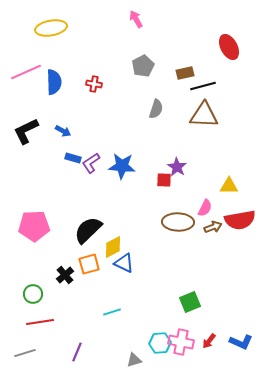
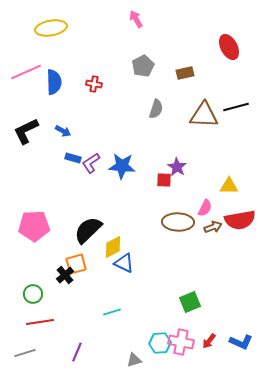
black line: moved 33 px right, 21 px down
orange square: moved 13 px left
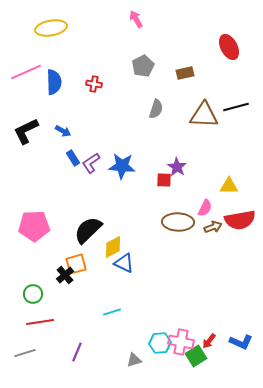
blue rectangle: rotated 42 degrees clockwise
green square: moved 6 px right, 54 px down; rotated 10 degrees counterclockwise
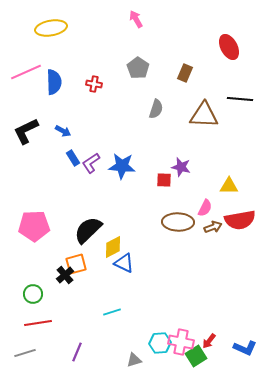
gray pentagon: moved 5 px left, 2 px down; rotated 10 degrees counterclockwise
brown rectangle: rotated 54 degrees counterclockwise
black line: moved 4 px right, 8 px up; rotated 20 degrees clockwise
purple star: moved 4 px right; rotated 18 degrees counterclockwise
red line: moved 2 px left, 1 px down
blue L-shape: moved 4 px right, 6 px down
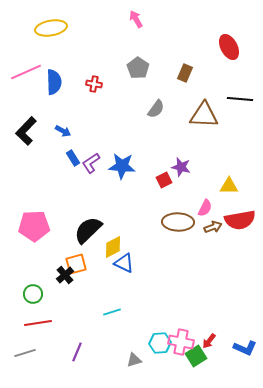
gray semicircle: rotated 18 degrees clockwise
black L-shape: rotated 20 degrees counterclockwise
red square: rotated 28 degrees counterclockwise
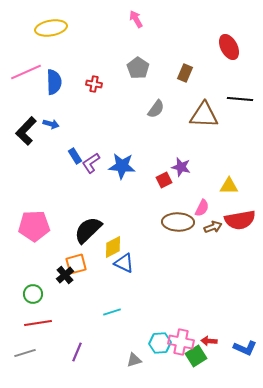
blue arrow: moved 12 px left, 7 px up; rotated 14 degrees counterclockwise
blue rectangle: moved 2 px right, 2 px up
pink semicircle: moved 3 px left
red arrow: rotated 56 degrees clockwise
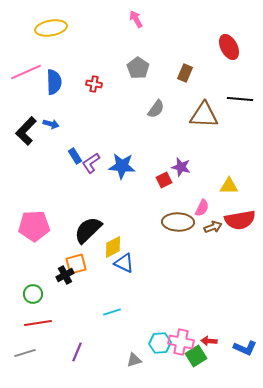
black cross: rotated 12 degrees clockwise
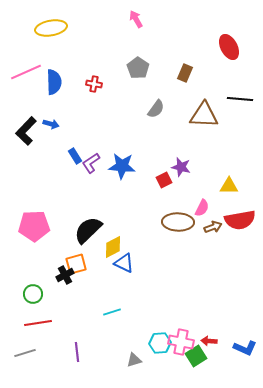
purple line: rotated 30 degrees counterclockwise
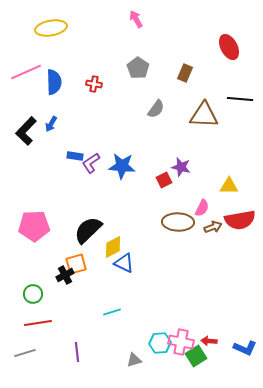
blue arrow: rotated 105 degrees clockwise
blue rectangle: rotated 49 degrees counterclockwise
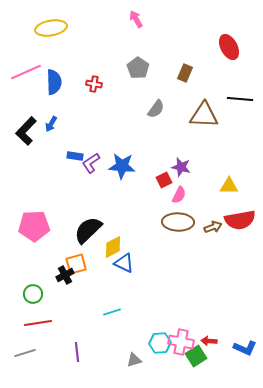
pink semicircle: moved 23 px left, 13 px up
